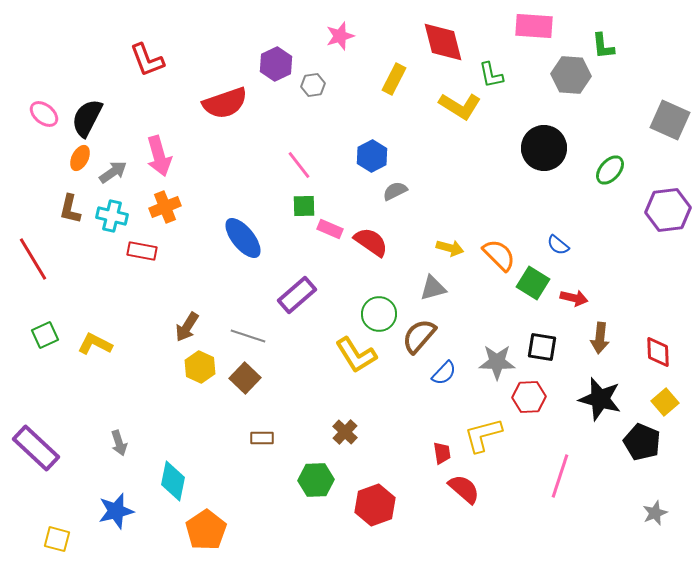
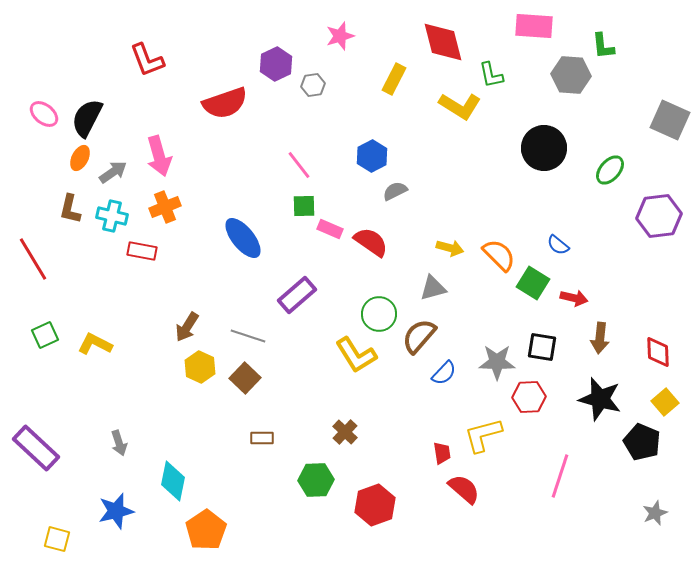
purple hexagon at (668, 210): moved 9 px left, 6 px down
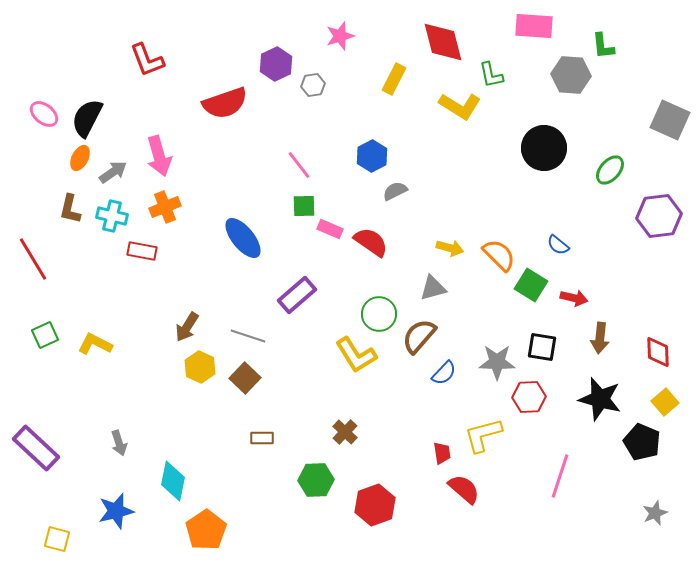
green square at (533, 283): moved 2 px left, 2 px down
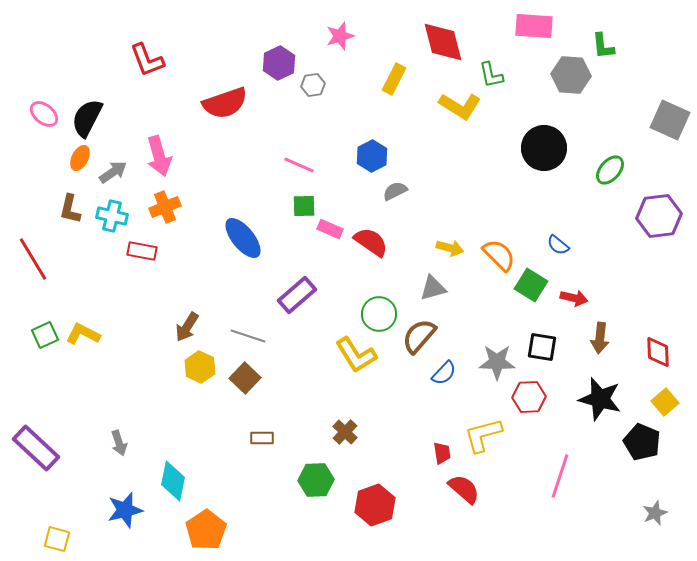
purple hexagon at (276, 64): moved 3 px right, 1 px up
pink line at (299, 165): rotated 28 degrees counterclockwise
yellow L-shape at (95, 344): moved 12 px left, 10 px up
blue star at (116, 511): moved 9 px right, 1 px up
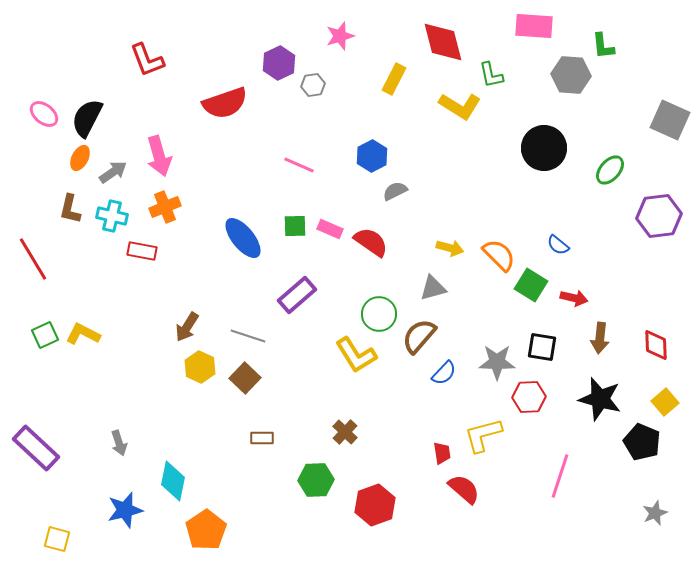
green square at (304, 206): moved 9 px left, 20 px down
red diamond at (658, 352): moved 2 px left, 7 px up
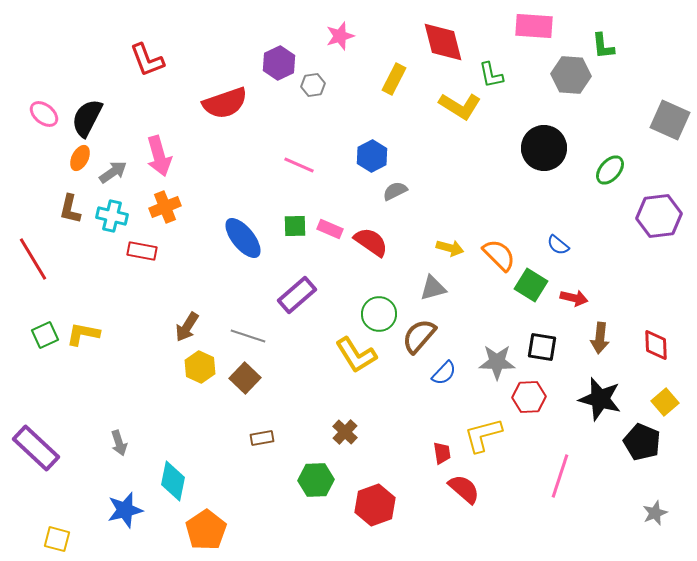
yellow L-shape at (83, 334): rotated 16 degrees counterclockwise
brown rectangle at (262, 438): rotated 10 degrees counterclockwise
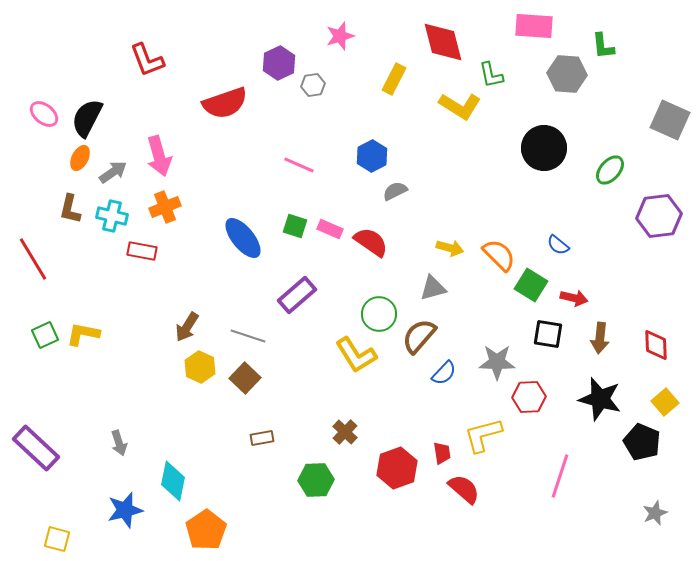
gray hexagon at (571, 75): moved 4 px left, 1 px up
green square at (295, 226): rotated 20 degrees clockwise
black square at (542, 347): moved 6 px right, 13 px up
red hexagon at (375, 505): moved 22 px right, 37 px up
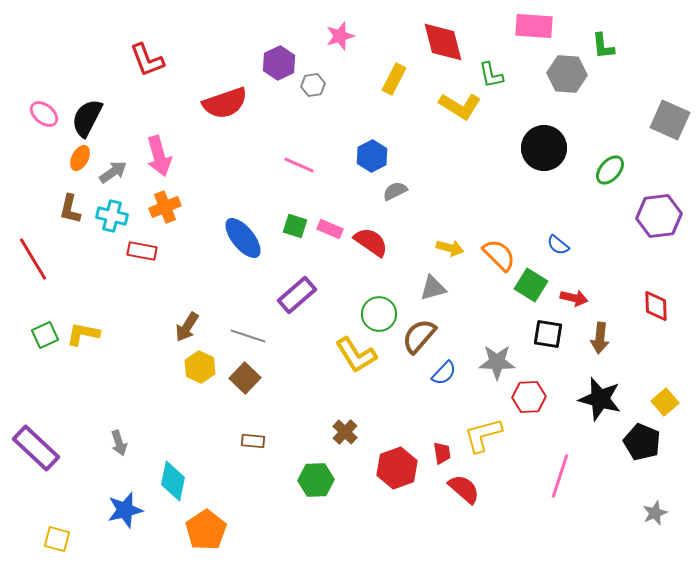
red diamond at (656, 345): moved 39 px up
brown rectangle at (262, 438): moved 9 px left, 3 px down; rotated 15 degrees clockwise
